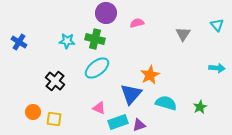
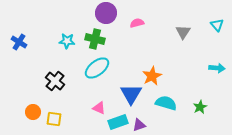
gray triangle: moved 2 px up
orange star: moved 2 px right, 1 px down
blue triangle: rotated 10 degrees counterclockwise
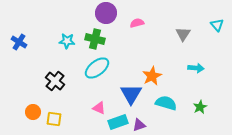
gray triangle: moved 2 px down
cyan arrow: moved 21 px left
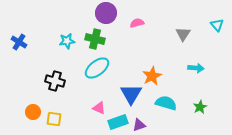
cyan star: rotated 14 degrees counterclockwise
black cross: rotated 24 degrees counterclockwise
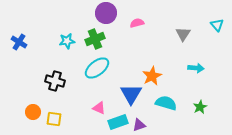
green cross: rotated 36 degrees counterclockwise
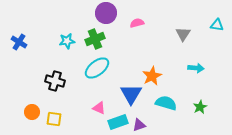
cyan triangle: rotated 40 degrees counterclockwise
orange circle: moved 1 px left
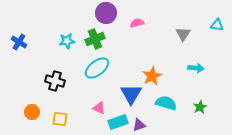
yellow square: moved 6 px right
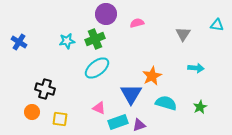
purple circle: moved 1 px down
black cross: moved 10 px left, 8 px down
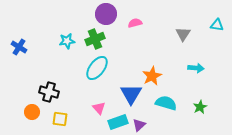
pink semicircle: moved 2 px left
blue cross: moved 5 px down
cyan ellipse: rotated 15 degrees counterclockwise
black cross: moved 4 px right, 3 px down
pink triangle: rotated 24 degrees clockwise
purple triangle: rotated 24 degrees counterclockwise
